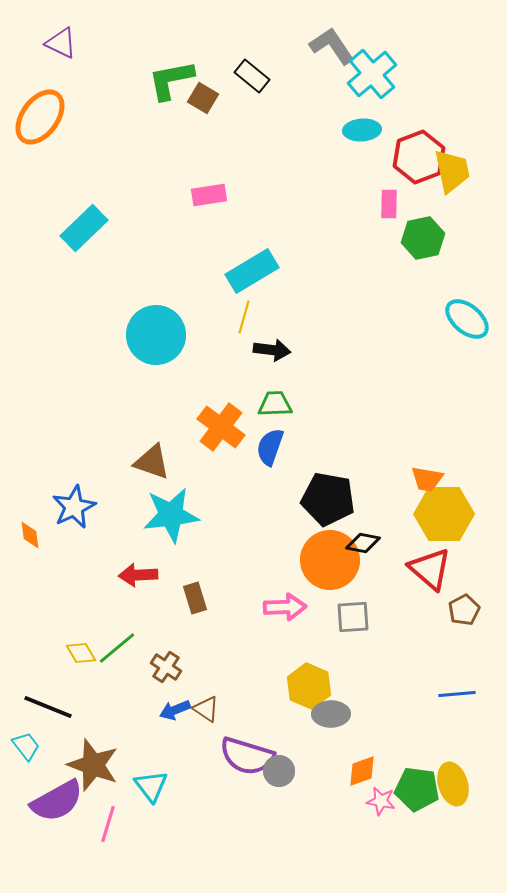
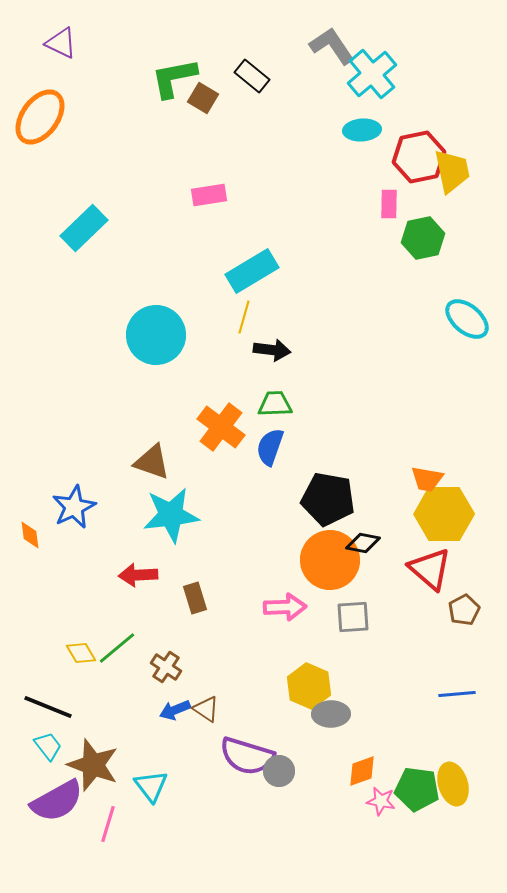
green L-shape at (171, 80): moved 3 px right, 2 px up
red hexagon at (419, 157): rotated 9 degrees clockwise
cyan trapezoid at (26, 746): moved 22 px right
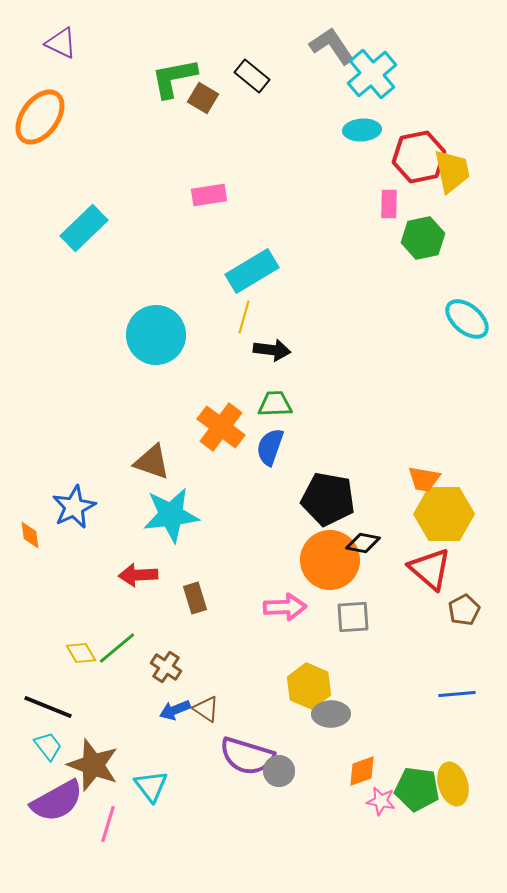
orange trapezoid at (427, 479): moved 3 px left
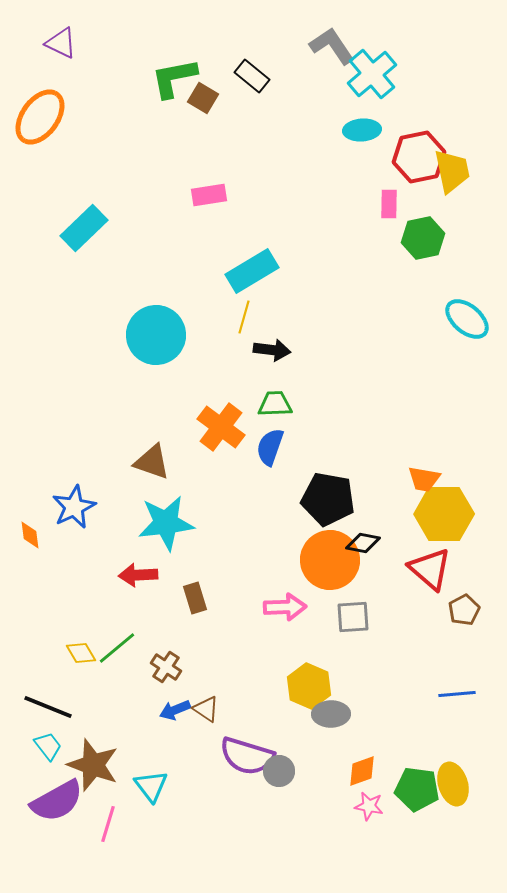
cyan star at (171, 515): moved 5 px left, 8 px down
pink star at (381, 801): moved 12 px left, 5 px down
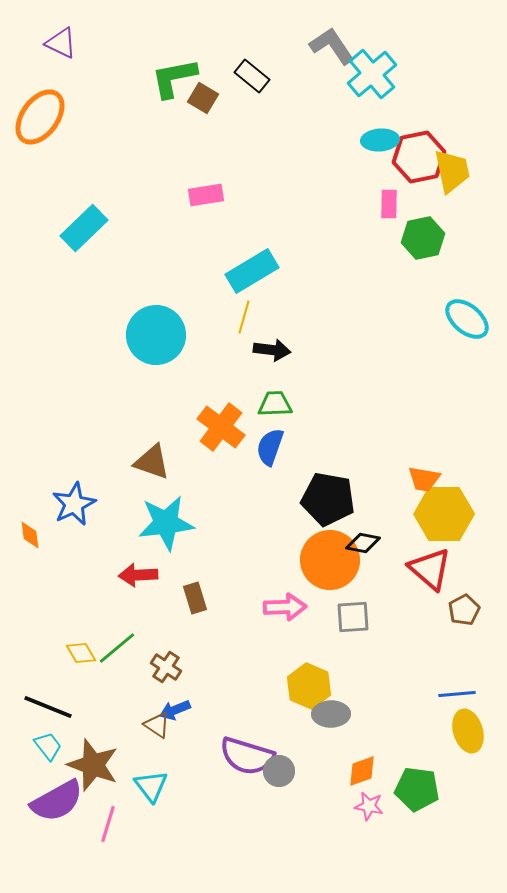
cyan ellipse at (362, 130): moved 18 px right, 10 px down
pink rectangle at (209, 195): moved 3 px left
blue star at (74, 507): moved 3 px up
brown triangle at (206, 709): moved 49 px left, 16 px down
yellow ellipse at (453, 784): moved 15 px right, 53 px up
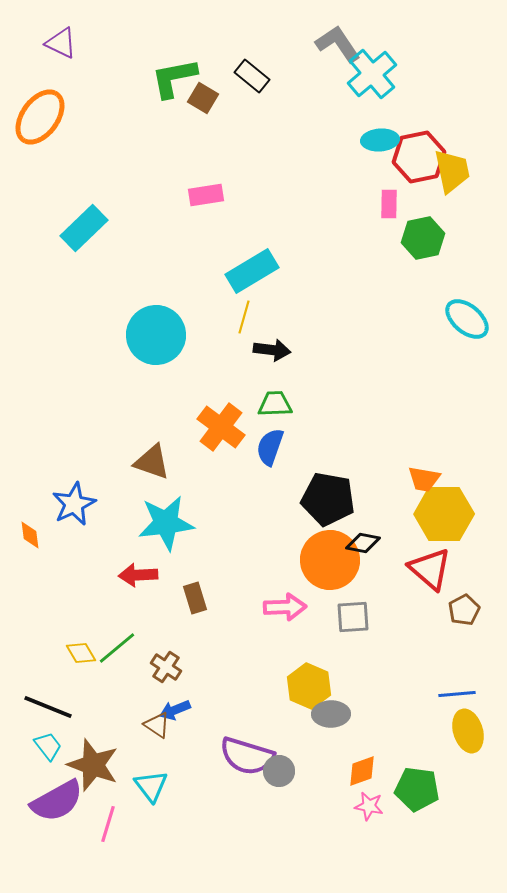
gray L-shape at (332, 46): moved 6 px right, 2 px up
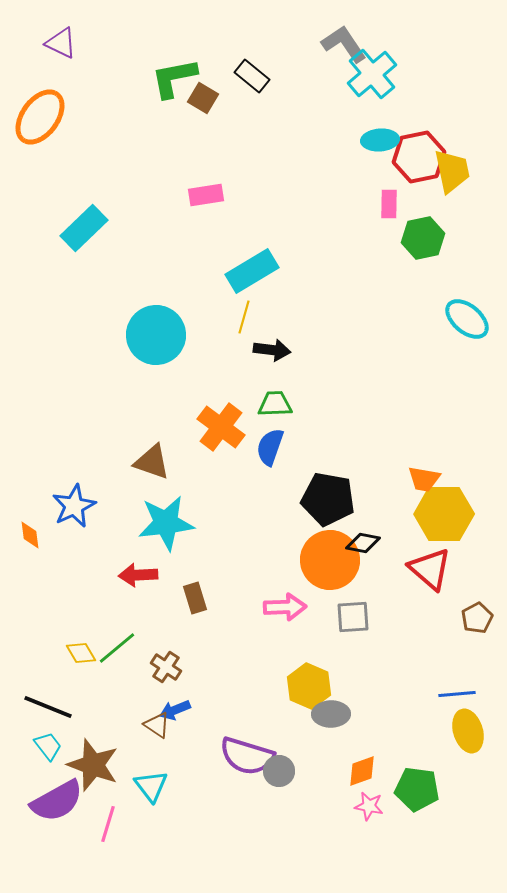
gray L-shape at (338, 44): moved 6 px right
blue star at (74, 504): moved 2 px down
brown pentagon at (464, 610): moved 13 px right, 8 px down
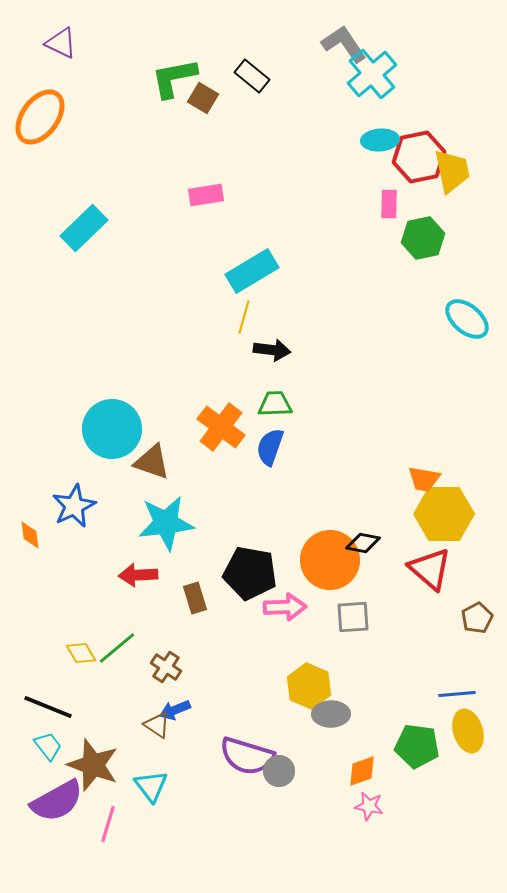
cyan circle at (156, 335): moved 44 px left, 94 px down
black pentagon at (328, 499): moved 78 px left, 74 px down
green pentagon at (417, 789): moved 43 px up
